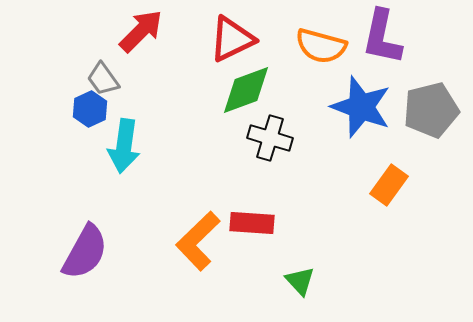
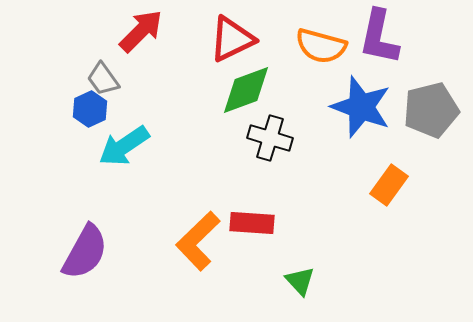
purple L-shape: moved 3 px left
cyan arrow: rotated 48 degrees clockwise
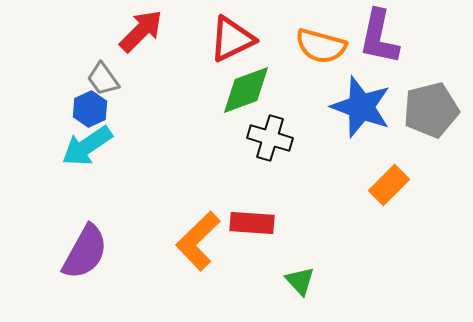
cyan arrow: moved 37 px left
orange rectangle: rotated 9 degrees clockwise
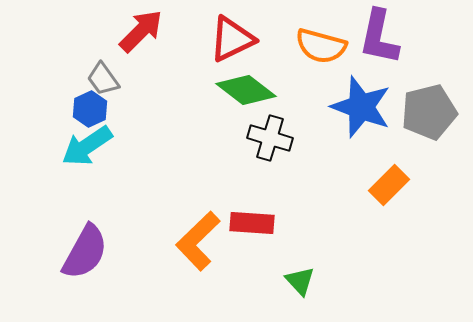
green diamond: rotated 58 degrees clockwise
gray pentagon: moved 2 px left, 2 px down
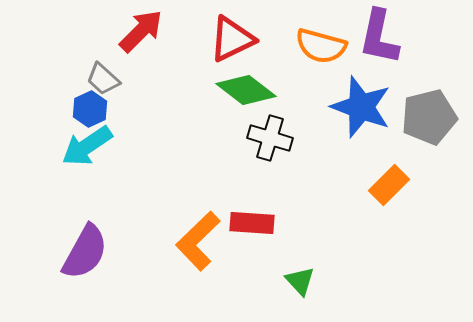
gray trapezoid: rotated 12 degrees counterclockwise
gray pentagon: moved 5 px down
